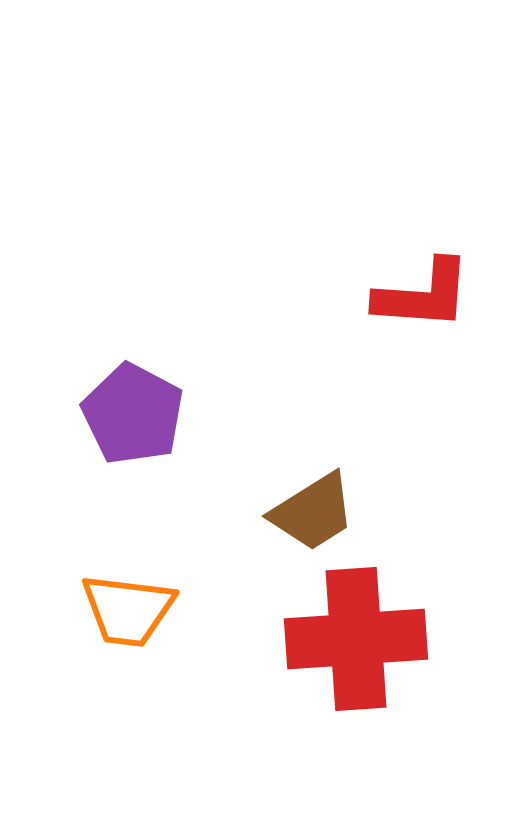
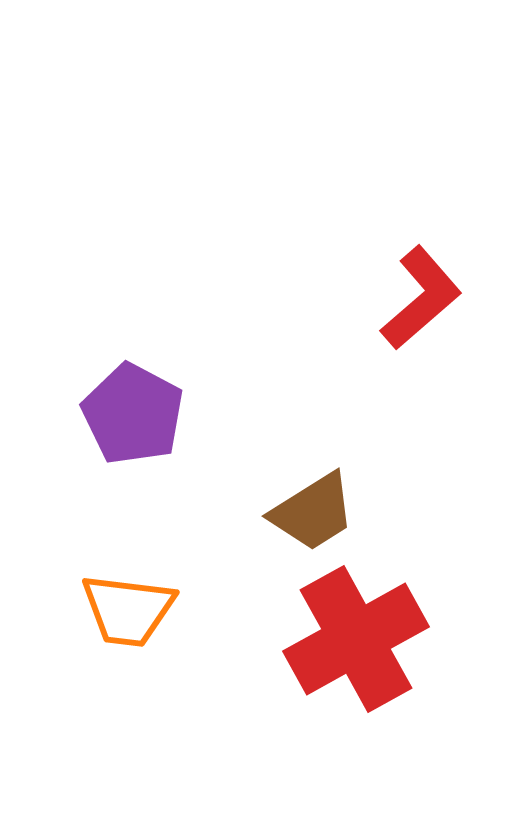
red L-shape: moved 2 px left, 3 px down; rotated 45 degrees counterclockwise
red cross: rotated 25 degrees counterclockwise
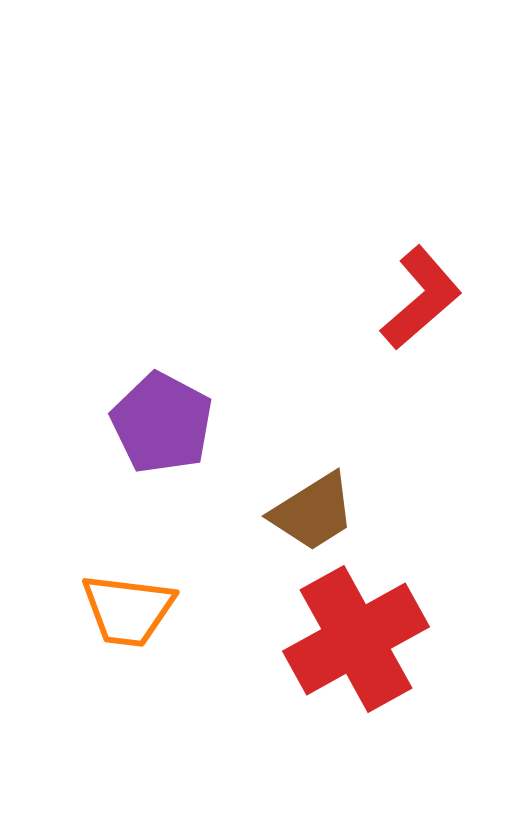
purple pentagon: moved 29 px right, 9 px down
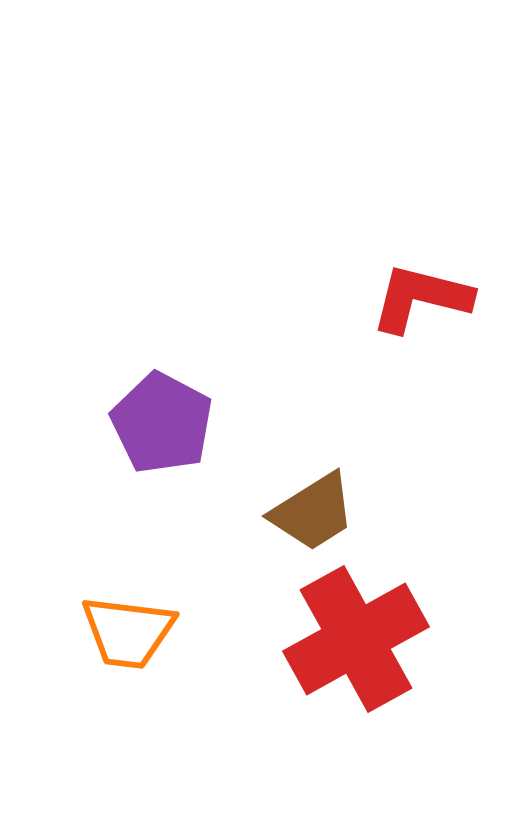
red L-shape: rotated 125 degrees counterclockwise
orange trapezoid: moved 22 px down
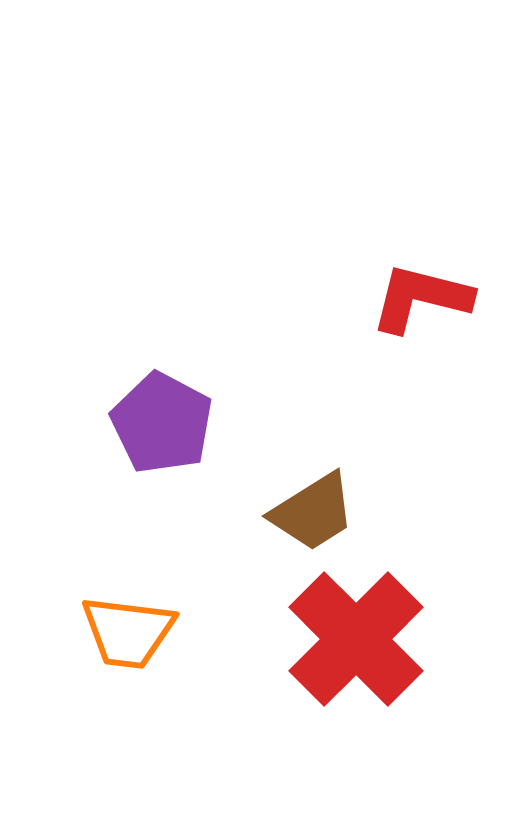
red cross: rotated 16 degrees counterclockwise
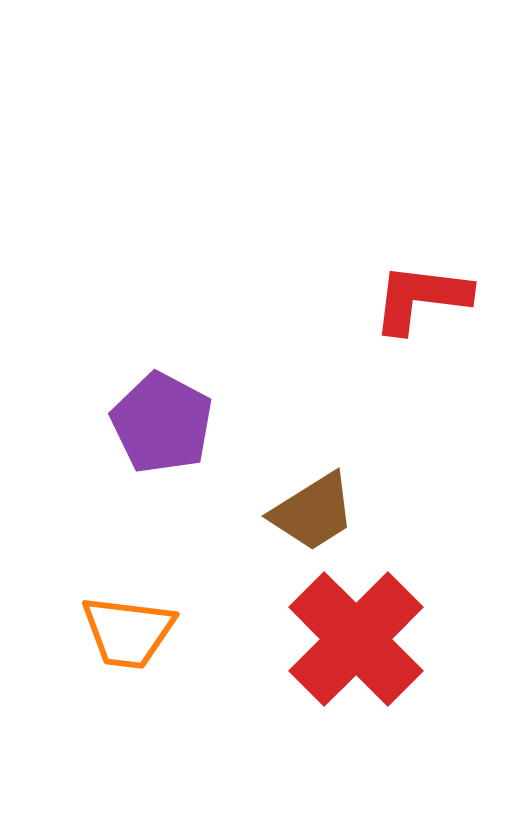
red L-shape: rotated 7 degrees counterclockwise
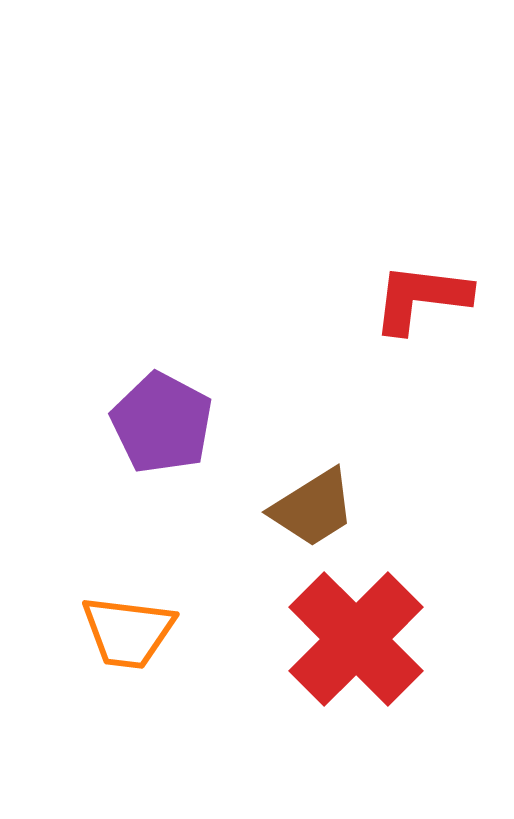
brown trapezoid: moved 4 px up
